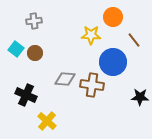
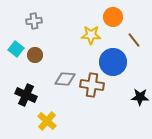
brown circle: moved 2 px down
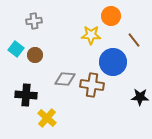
orange circle: moved 2 px left, 1 px up
black cross: rotated 20 degrees counterclockwise
yellow cross: moved 3 px up
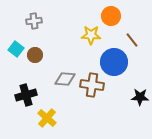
brown line: moved 2 px left
blue circle: moved 1 px right
black cross: rotated 20 degrees counterclockwise
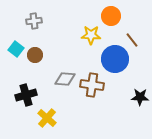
blue circle: moved 1 px right, 3 px up
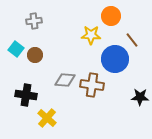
gray diamond: moved 1 px down
black cross: rotated 25 degrees clockwise
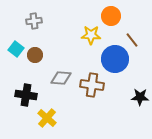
gray diamond: moved 4 px left, 2 px up
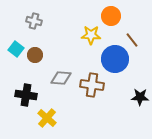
gray cross: rotated 21 degrees clockwise
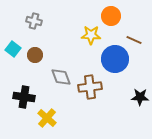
brown line: moved 2 px right; rotated 28 degrees counterclockwise
cyan square: moved 3 px left
gray diamond: moved 1 px up; rotated 65 degrees clockwise
brown cross: moved 2 px left, 2 px down; rotated 15 degrees counterclockwise
black cross: moved 2 px left, 2 px down
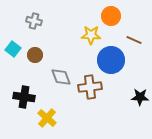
blue circle: moved 4 px left, 1 px down
